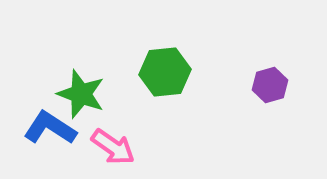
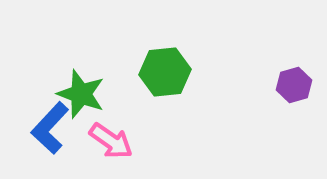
purple hexagon: moved 24 px right
blue L-shape: rotated 80 degrees counterclockwise
pink arrow: moved 2 px left, 6 px up
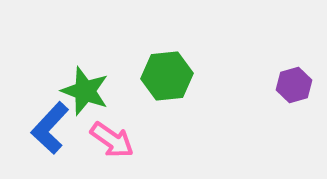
green hexagon: moved 2 px right, 4 px down
green star: moved 4 px right, 3 px up
pink arrow: moved 1 px right, 1 px up
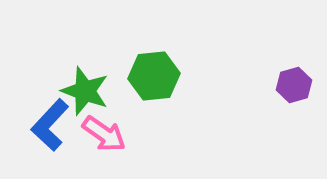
green hexagon: moved 13 px left
blue L-shape: moved 3 px up
pink arrow: moved 8 px left, 6 px up
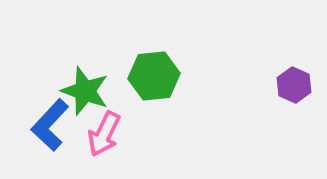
purple hexagon: rotated 20 degrees counterclockwise
pink arrow: rotated 81 degrees clockwise
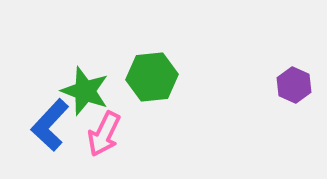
green hexagon: moved 2 px left, 1 px down
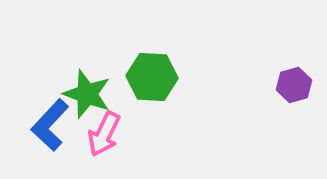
green hexagon: rotated 9 degrees clockwise
purple hexagon: rotated 20 degrees clockwise
green star: moved 2 px right, 3 px down
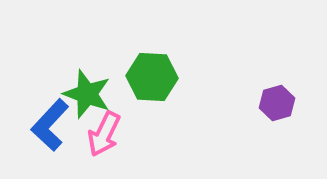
purple hexagon: moved 17 px left, 18 px down
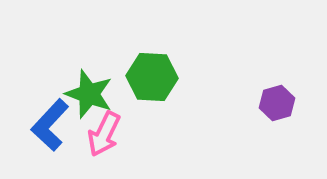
green star: moved 2 px right
